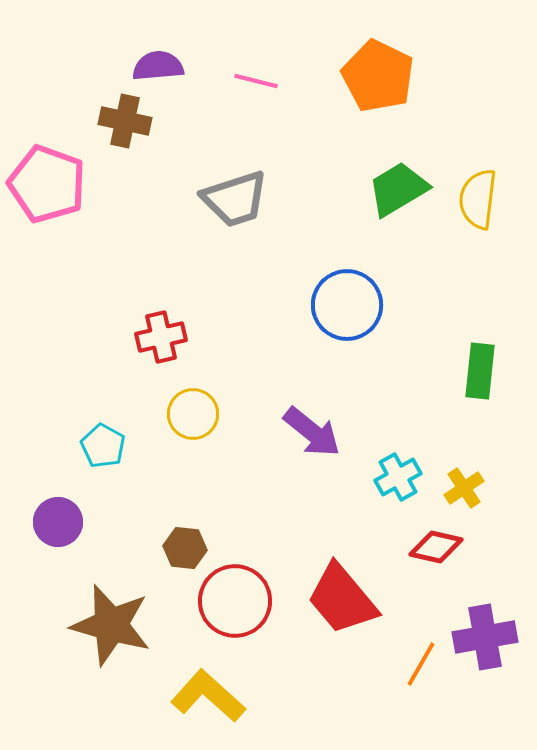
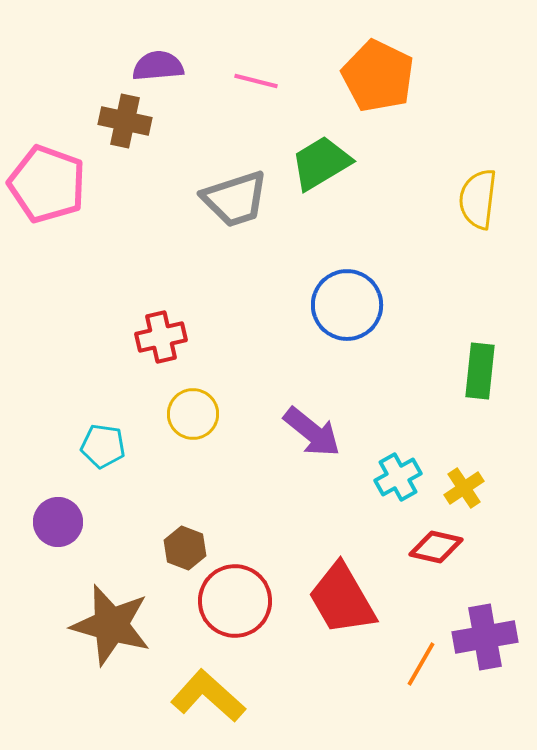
green trapezoid: moved 77 px left, 26 px up
cyan pentagon: rotated 21 degrees counterclockwise
brown hexagon: rotated 15 degrees clockwise
red trapezoid: rotated 10 degrees clockwise
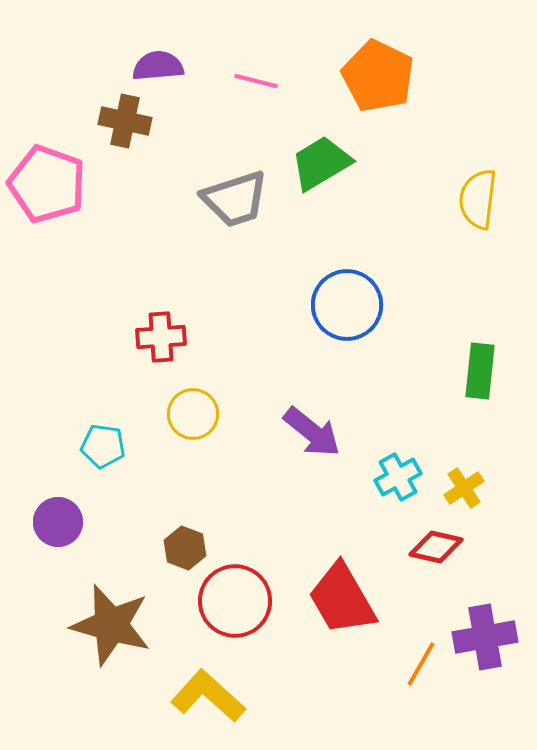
red cross: rotated 9 degrees clockwise
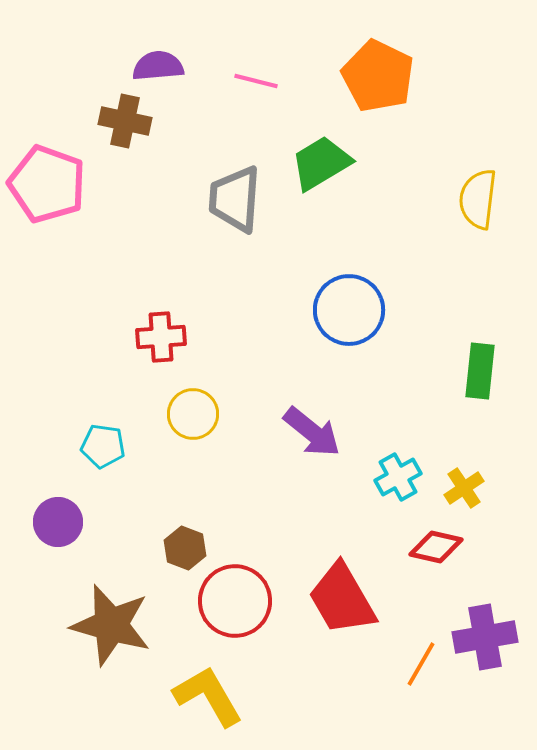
gray trapezoid: rotated 112 degrees clockwise
blue circle: moved 2 px right, 5 px down
yellow L-shape: rotated 18 degrees clockwise
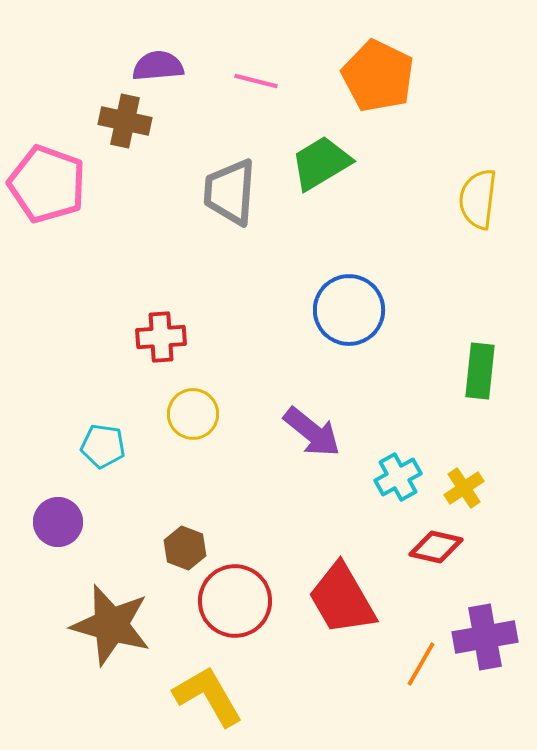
gray trapezoid: moved 5 px left, 7 px up
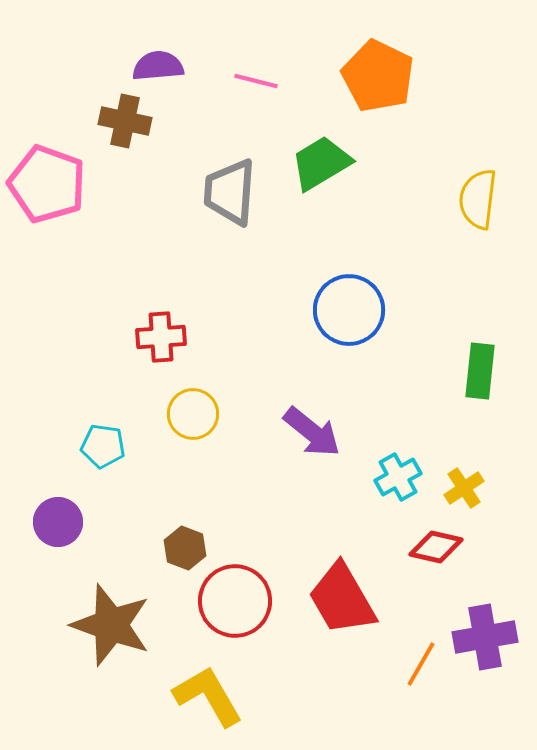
brown star: rotated 4 degrees clockwise
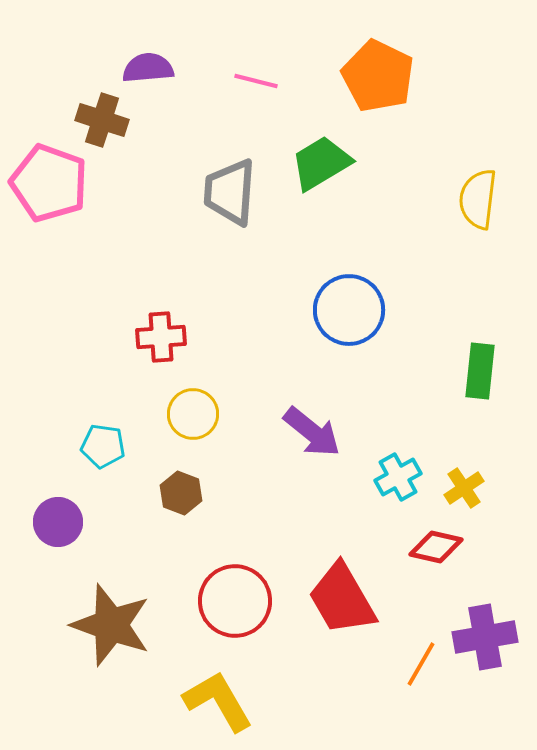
purple semicircle: moved 10 px left, 2 px down
brown cross: moved 23 px left, 1 px up; rotated 6 degrees clockwise
pink pentagon: moved 2 px right, 1 px up
brown hexagon: moved 4 px left, 55 px up
yellow L-shape: moved 10 px right, 5 px down
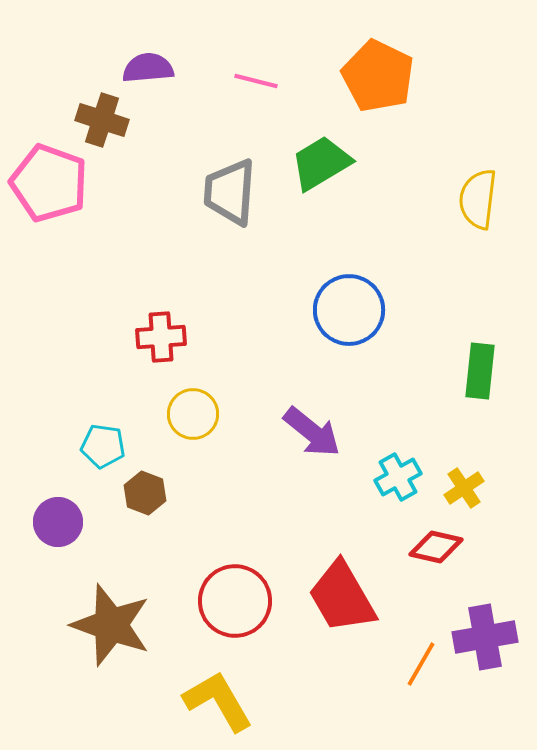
brown hexagon: moved 36 px left
red trapezoid: moved 2 px up
